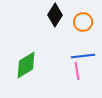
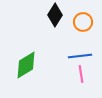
blue line: moved 3 px left
pink line: moved 4 px right, 3 px down
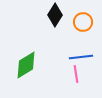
blue line: moved 1 px right, 1 px down
pink line: moved 5 px left
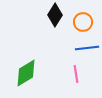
blue line: moved 6 px right, 9 px up
green diamond: moved 8 px down
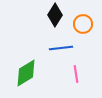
orange circle: moved 2 px down
blue line: moved 26 px left
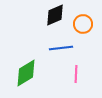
black diamond: rotated 35 degrees clockwise
pink line: rotated 12 degrees clockwise
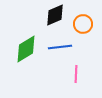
blue line: moved 1 px left, 1 px up
green diamond: moved 24 px up
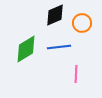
orange circle: moved 1 px left, 1 px up
blue line: moved 1 px left
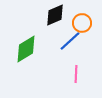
blue line: moved 11 px right, 6 px up; rotated 35 degrees counterclockwise
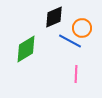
black diamond: moved 1 px left, 2 px down
orange circle: moved 5 px down
blue line: rotated 70 degrees clockwise
